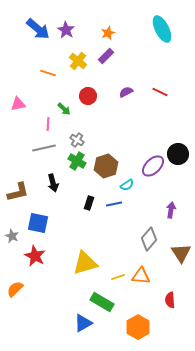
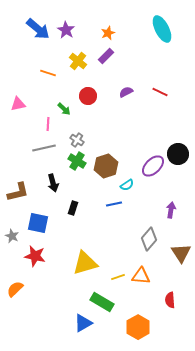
black rectangle: moved 16 px left, 5 px down
red star: rotated 15 degrees counterclockwise
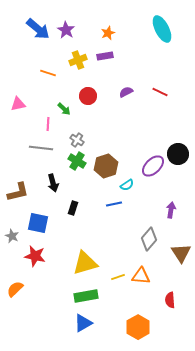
purple rectangle: moved 1 px left; rotated 35 degrees clockwise
yellow cross: moved 1 px up; rotated 30 degrees clockwise
gray line: moved 3 px left; rotated 20 degrees clockwise
green rectangle: moved 16 px left, 6 px up; rotated 40 degrees counterclockwise
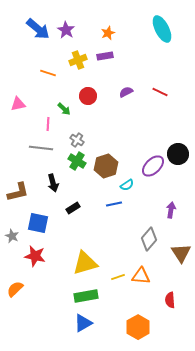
black rectangle: rotated 40 degrees clockwise
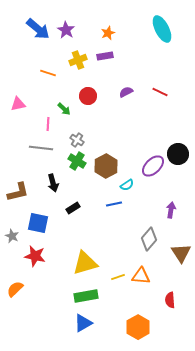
brown hexagon: rotated 10 degrees counterclockwise
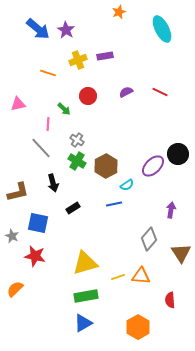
orange star: moved 11 px right, 21 px up
gray line: rotated 40 degrees clockwise
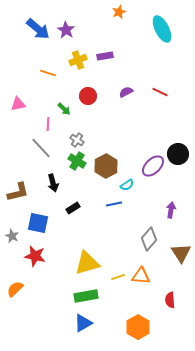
yellow triangle: moved 2 px right
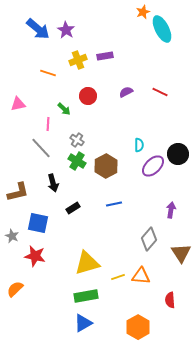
orange star: moved 24 px right
cyan semicircle: moved 12 px right, 40 px up; rotated 56 degrees counterclockwise
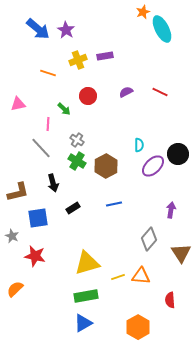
blue square: moved 5 px up; rotated 20 degrees counterclockwise
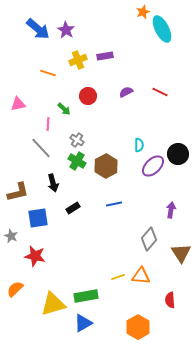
gray star: moved 1 px left
yellow triangle: moved 34 px left, 41 px down
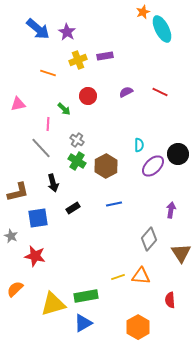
purple star: moved 1 px right, 2 px down
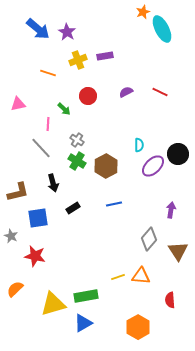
brown triangle: moved 3 px left, 2 px up
